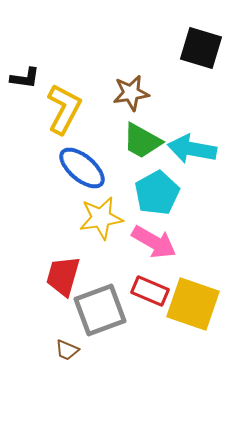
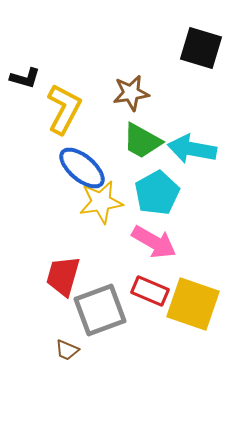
black L-shape: rotated 8 degrees clockwise
yellow star: moved 16 px up
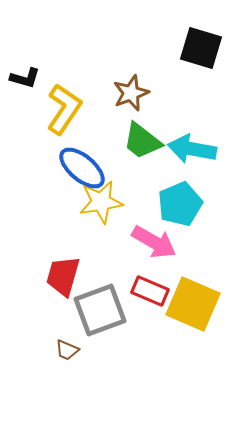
brown star: rotated 12 degrees counterclockwise
yellow L-shape: rotated 6 degrees clockwise
green trapezoid: rotated 9 degrees clockwise
cyan pentagon: moved 23 px right, 11 px down; rotated 6 degrees clockwise
yellow square: rotated 4 degrees clockwise
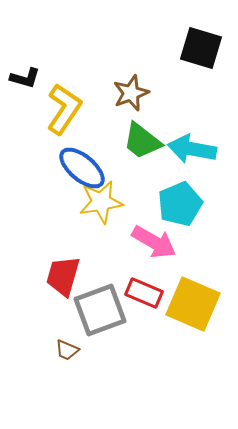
red rectangle: moved 6 px left, 2 px down
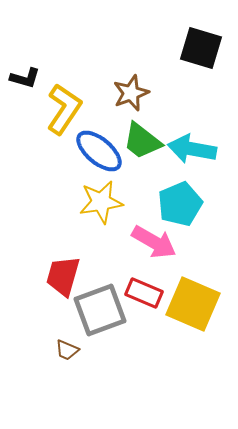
blue ellipse: moved 17 px right, 17 px up
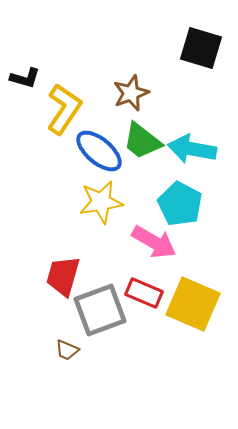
cyan pentagon: rotated 21 degrees counterclockwise
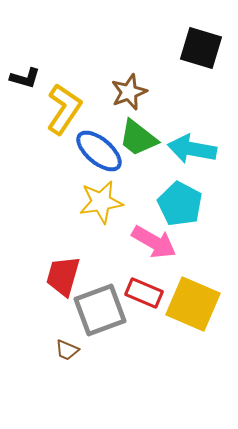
brown star: moved 2 px left, 1 px up
green trapezoid: moved 4 px left, 3 px up
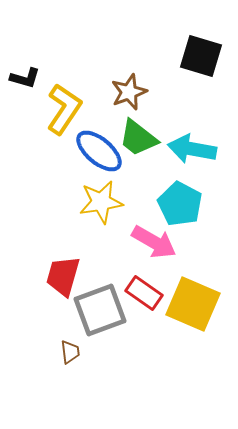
black square: moved 8 px down
red rectangle: rotated 12 degrees clockwise
brown trapezoid: moved 3 px right, 2 px down; rotated 120 degrees counterclockwise
